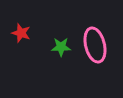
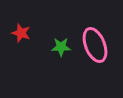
pink ellipse: rotated 8 degrees counterclockwise
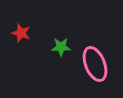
pink ellipse: moved 19 px down
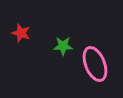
green star: moved 2 px right, 1 px up
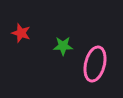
pink ellipse: rotated 36 degrees clockwise
